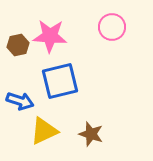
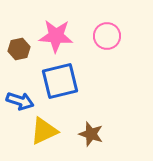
pink circle: moved 5 px left, 9 px down
pink star: moved 6 px right
brown hexagon: moved 1 px right, 4 px down
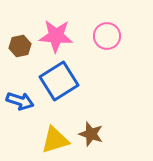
brown hexagon: moved 1 px right, 3 px up
blue square: moved 1 px left; rotated 18 degrees counterclockwise
yellow triangle: moved 11 px right, 9 px down; rotated 8 degrees clockwise
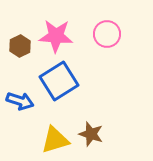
pink circle: moved 2 px up
brown hexagon: rotated 15 degrees counterclockwise
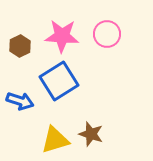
pink star: moved 6 px right
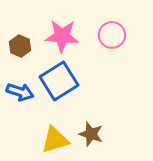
pink circle: moved 5 px right, 1 px down
brown hexagon: rotated 10 degrees counterclockwise
blue arrow: moved 9 px up
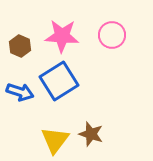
yellow triangle: rotated 36 degrees counterclockwise
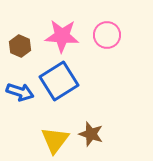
pink circle: moved 5 px left
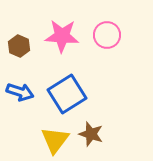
brown hexagon: moved 1 px left
blue square: moved 8 px right, 13 px down
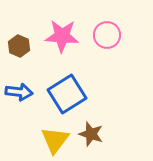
blue arrow: moved 1 px left; rotated 12 degrees counterclockwise
